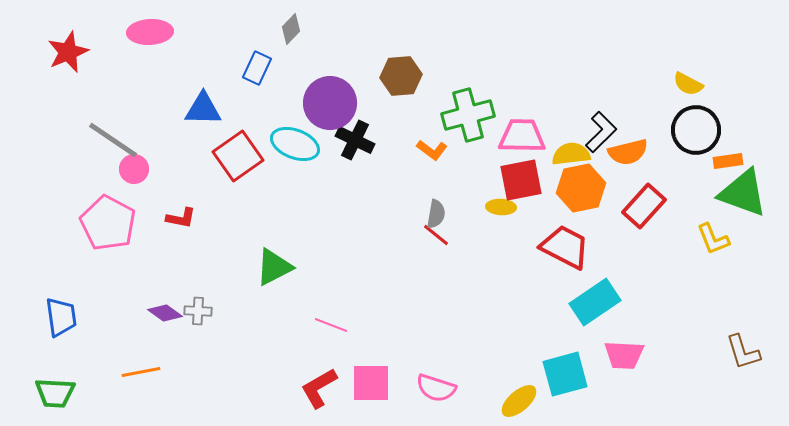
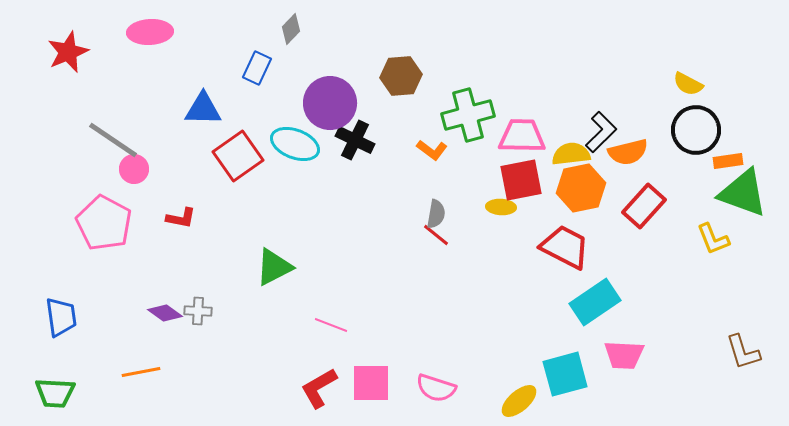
pink pentagon at (108, 223): moved 4 px left
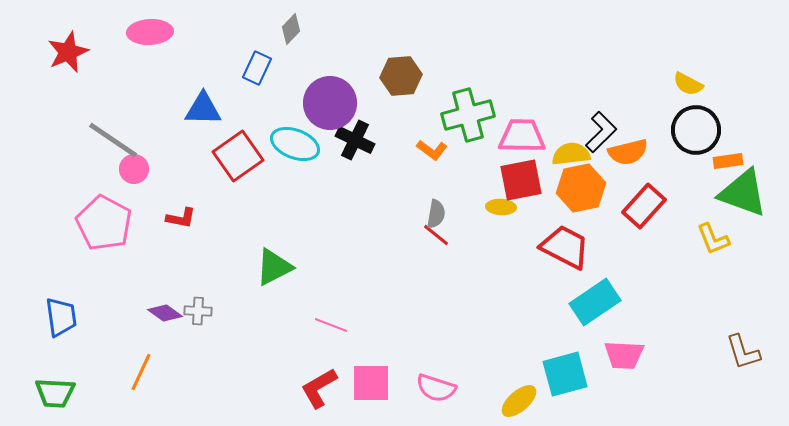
orange line at (141, 372): rotated 54 degrees counterclockwise
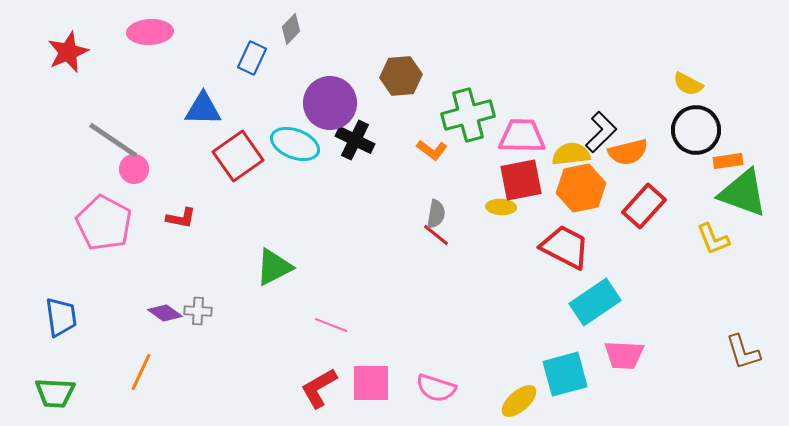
blue rectangle at (257, 68): moved 5 px left, 10 px up
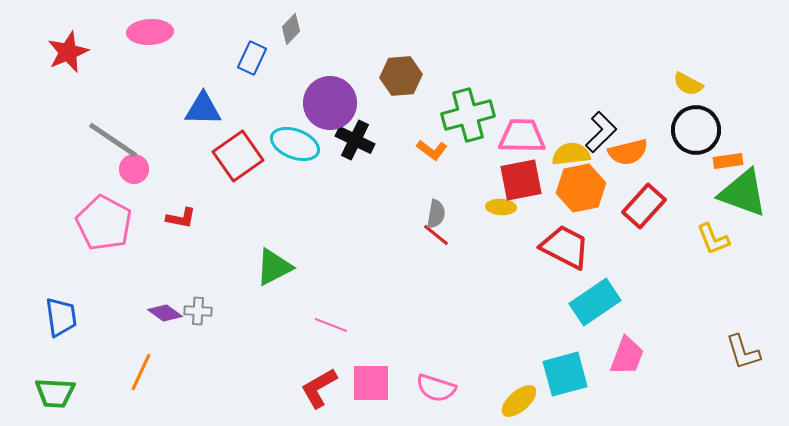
pink trapezoid at (624, 355): moved 3 px right, 1 px down; rotated 72 degrees counterclockwise
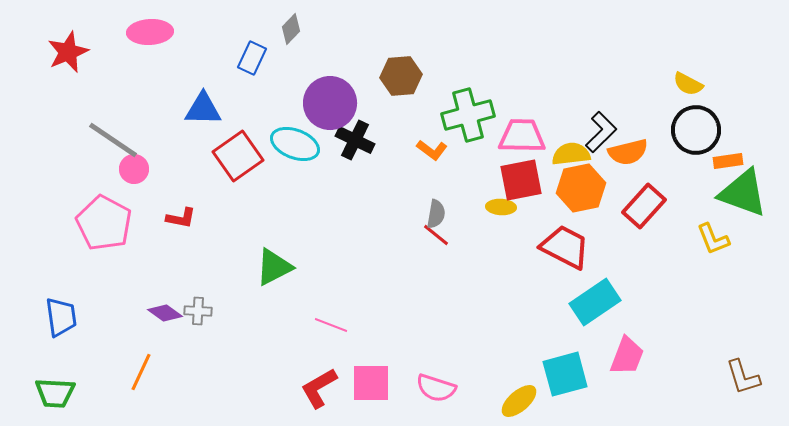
brown L-shape at (743, 352): moved 25 px down
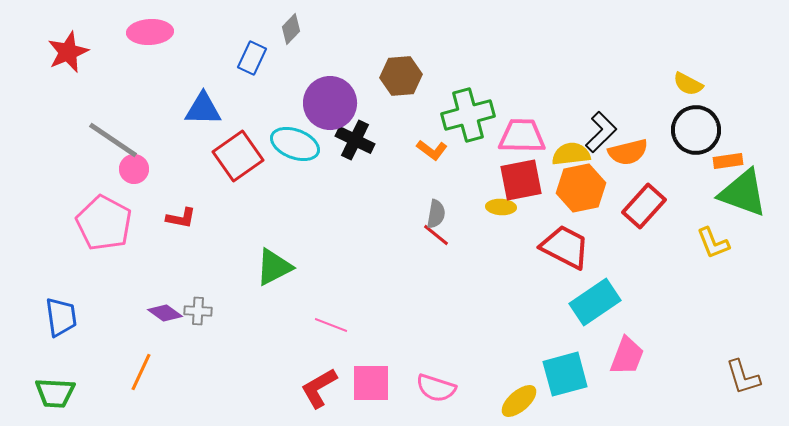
yellow L-shape at (713, 239): moved 4 px down
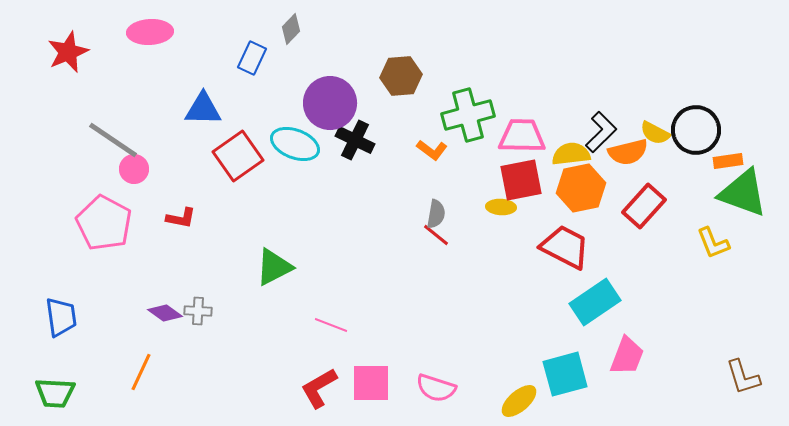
yellow semicircle at (688, 84): moved 33 px left, 49 px down
